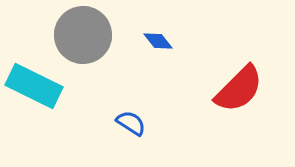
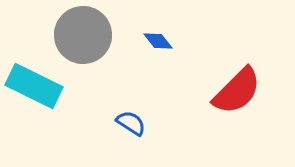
red semicircle: moved 2 px left, 2 px down
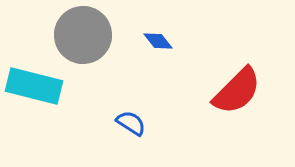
cyan rectangle: rotated 12 degrees counterclockwise
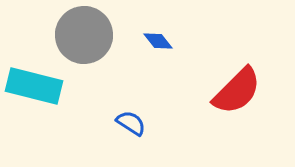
gray circle: moved 1 px right
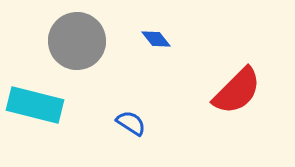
gray circle: moved 7 px left, 6 px down
blue diamond: moved 2 px left, 2 px up
cyan rectangle: moved 1 px right, 19 px down
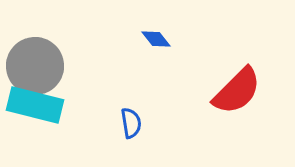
gray circle: moved 42 px left, 25 px down
blue semicircle: rotated 48 degrees clockwise
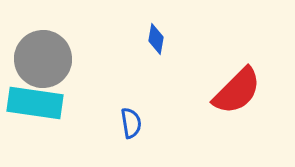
blue diamond: rotated 48 degrees clockwise
gray circle: moved 8 px right, 7 px up
cyan rectangle: moved 2 px up; rotated 6 degrees counterclockwise
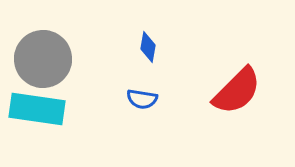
blue diamond: moved 8 px left, 8 px down
cyan rectangle: moved 2 px right, 6 px down
blue semicircle: moved 11 px right, 24 px up; rotated 108 degrees clockwise
